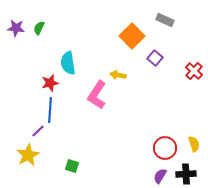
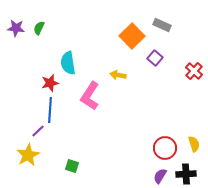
gray rectangle: moved 3 px left, 5 px down
pink L-shape: moved 7 px left, 1 px down
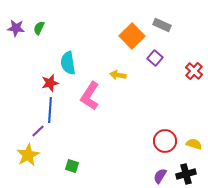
yellow semicircle: rotated 56 degrees counterclockwise
red circle: moved 7 px up
black cross: rotated 12 degrees counterclockwise
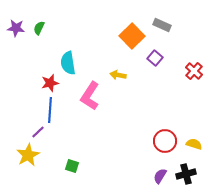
purple line: moved 1 px down
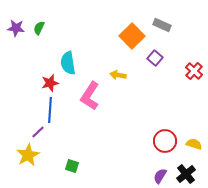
black cross: rotated 24 degrees counterclockwise
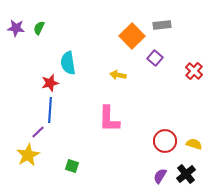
gray rectangle: rotated 30 degrees counterclockwise
pink L-shape: moved 19 px right, 23 px down; rotated 32 degrees counterclockwise
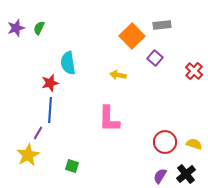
purple star: rotated 24 degrees counterclockwise
purple line: moved 1 px down; rotated 16 degrees counterclockwise
red circle: moved 1 px down
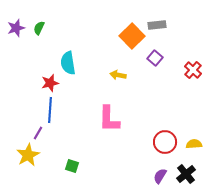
gray rectangle: moved 5 px left
red cross: moved 1 px left, 1 px up
yellow semicircle: rotated 21 degrees counterclockwise
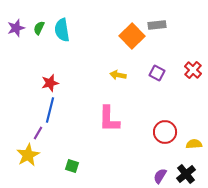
purple square: moved 2 px right, 15 px down; rotated 14 degrees counterclockwise
cyan semicircle: moved 6 px left, 33 px up
blue line: rotated 10 degrees clockwise
red circle: moved 10 px up
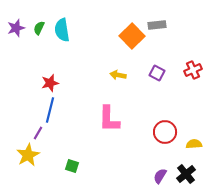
red cross: rotated 24 degrees clockwise
